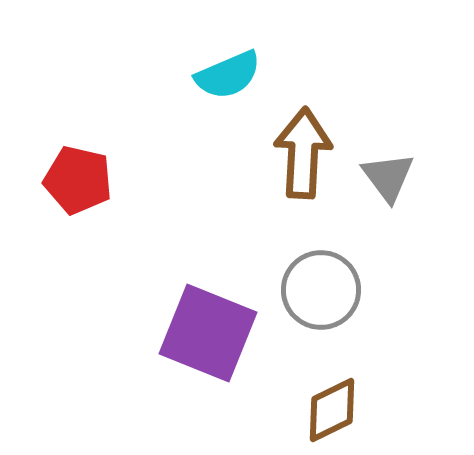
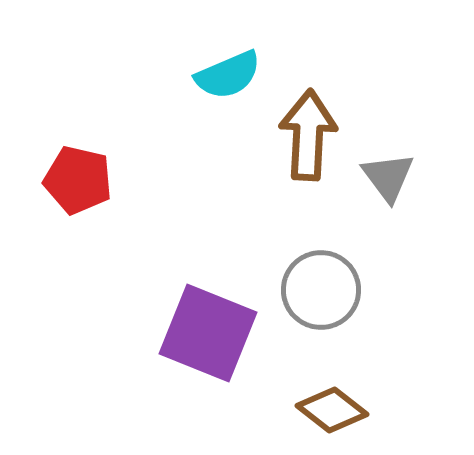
brown arrow: moved 5 px right, 18 px up
brown diamond: rotated 64 degrees clockwise
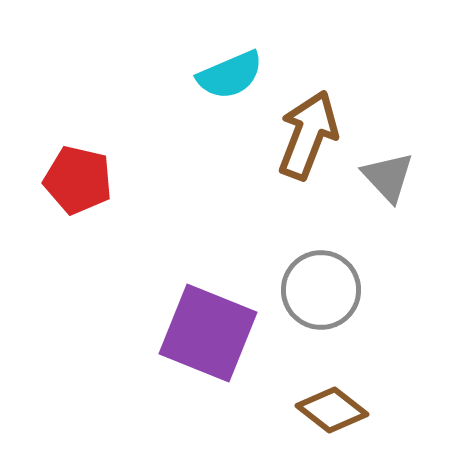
cyan semicircle: moved 2 px right
brown arrow: rotated 18 degrees clockwise
gray triangle: rotated 6 degrees counterclockwise
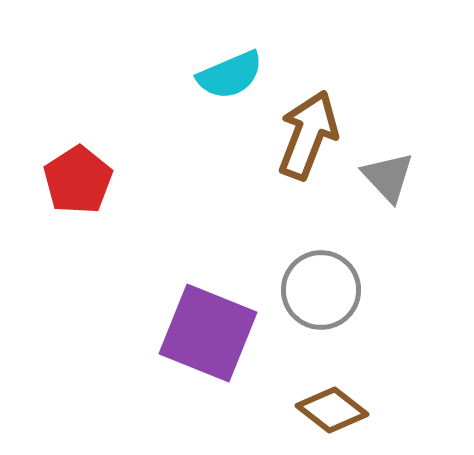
red pentagon: rotated 26 degrees clockwise
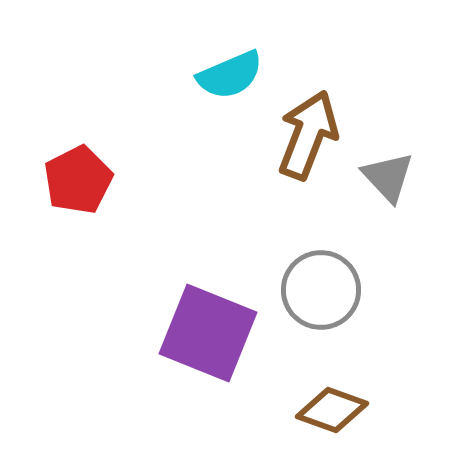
red pentagon: rotated 6 degrees clockwise
brown diamond: rotated 18 degrees counterclockwise
